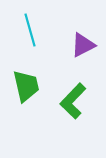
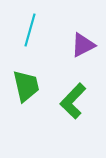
cyan line: rotated 32 degrees clockwise
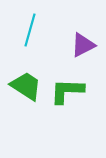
green trapezoid: rotated 44 degrees counterclockwise
green L-shape: moved 6 px left, 10 px up; rotated 48 degrees clockwise
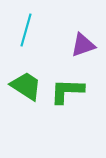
cyan line: moved 4 px left
purple triangle: rotated 8 degrees clockwise
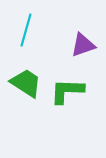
green trapezoid: moved 3 px up
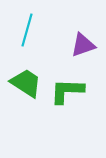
cyan line: moved 1 px right
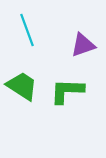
cyan line: rotated 36 degrees counterclockwise
green trapezoid: moved 4 px left, 3 px down
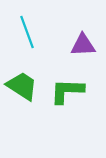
cyan line: moved 2 px down
purple triangle: rotated 16 degrees clockwise
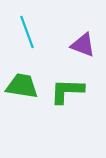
purple triangle: rotated 24 degrees clockwise
green trapezoid: rotated 24 degrees counterclockwise
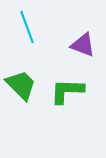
cyan line: moved 5 px up
green trapezoid: moved 1 px left, 1 px up; rotated 36 degrees clockwise
